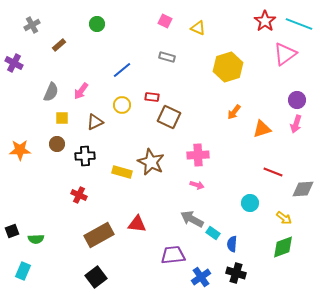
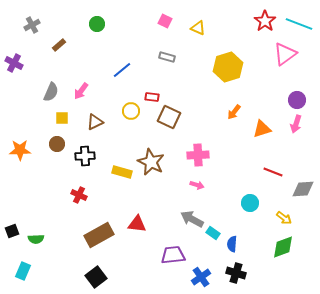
yellow circle at (122, 105): moved 9 px right, 6 px down
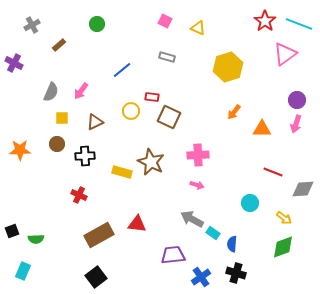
orange triangle at (262, 129): rotated 18 degrees clockwise
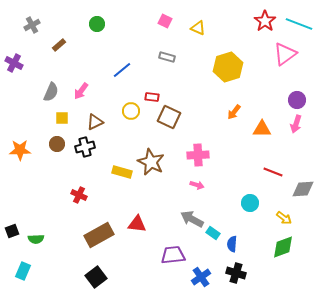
black cross at (85, 156): moved 9 px up; rotated 12 degrees counterclockwise
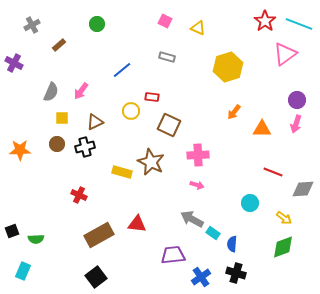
brown square at (169, 117): moved 8 px down
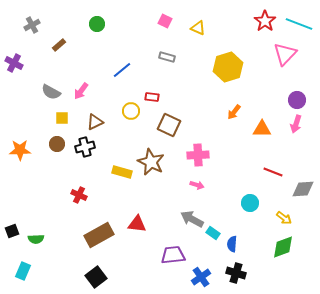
pink triangle at (285, 54): rotated 10 degrees counterclockwise
gray semicircle at (51, 92): rotated 96 degrees clockwise
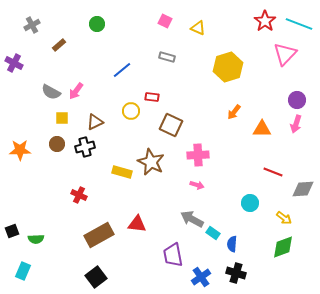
pink arrow at (81, 91): moved 5 px left
brown square at (169, 125): moved 2 px right
purple trapezoid at (173, 255): rotated 95 degrees counterclockwise
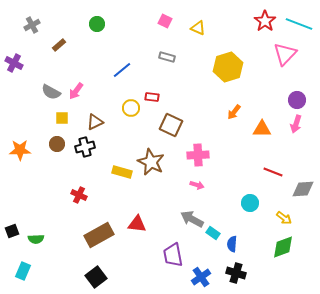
yellow circle at (131, 111): moved 3 px up
